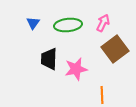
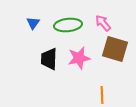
pink arrow: rotated 66 degrees counterclockwise
brown square: rotated 36 degrees counterclockwise
pink star: moved 3 px right, 11 px up
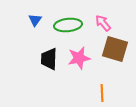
blue triangle: moved 2 px right, 3 px up
orange line: moved 2 px up
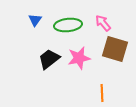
black trapezoid: rotated 50 degrees clockwise
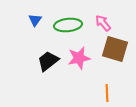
black trapezoid: moved 1 px left, 2 px down
orange line: moved 5 px right
